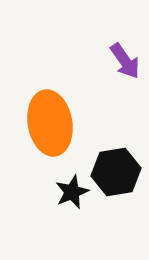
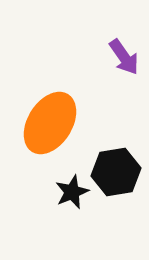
purple arrow: moved 1 px left, 4 px up
orange ellipse: rotated 42 degrees clockwise
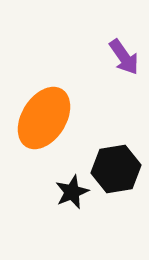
orange ellipse: moved 6 px left, 5 px up
black hexagon: moved 3 px up
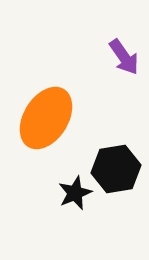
orange ellipse: moved 2 px right
black star: moved 3 px right, 1 px down
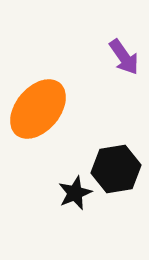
orange ellipse: moved 8 px left, 9 px up; rotated 8 degrees clockwise
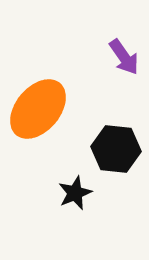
black hexagon: moved 20 px up; rotated 15 degrees clockwise
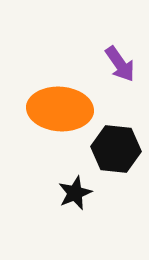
purple arrow: moved 4 px left, 7 px down
orange ellipse: moved 22 px right; rotated 54 degrees clockwise
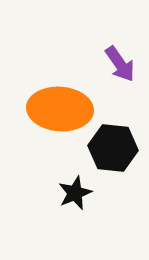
black hexagon: moved 3 px left, 1 px up
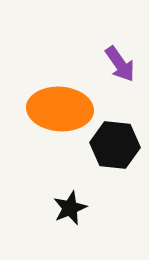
black hexagon: moved 2 px right, 3 px up
black star: moved 5 px left, 15 px down
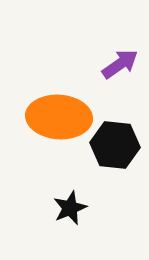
purple arrow: rotated 90 degrees counterclockwise
orange ellipse: moved 1 px left, 8 px down
